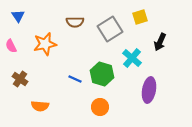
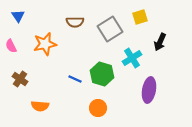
cyan cross: rotated 18 degrees clockwise
orange circle: moved 2 px left, 1 px down
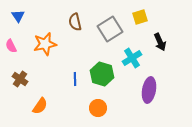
brown semicircle: rotated 78 degrees clockwise
black arrow: rotated 48 degrees counterclockwise
blue line: rotated 64 degrees clockwise
orange semicircle: rotated 60 degrees counterclockwise
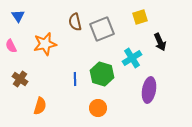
gray square: moved 8 px left; rotated 10 degrees clockwise
orange semicircle: rotated 18 degrees counterclockwise
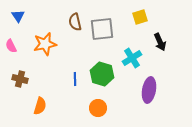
gray square: rotated 15 degrees clockwise
brown cross: rotated 21 degrees counterclockwise
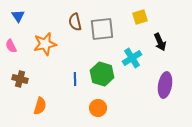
purple ellipse: moved 16 px right, 5 px up
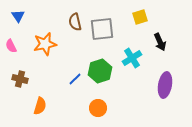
green hexagon: moved 2 px left, 3 px up; rotated 25 degrees clockwise
blue line: rotated 48 degrees clockwise
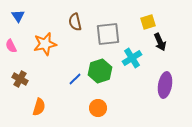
yellow square: moved 8 px right, 5 px down
gray square: moved 6 px right, 5 px down
brown cross: rotated 14 degrees clockwise
orange semicircle: moved 1 px left, 1 px down
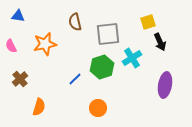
blue triangle: rotated 48 degrees counterclockwise
green hexagon: moved 2 px right, 4 px up
brown cross: rotated 21 degrees clockwise
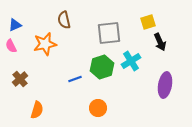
blue triangle: moved 3 px left, 9 px down; rotated 32 degrees counterclockwise
brown semicircle: moved 11 px left, 2 px up
gray square: moved 1 px right, 1 px up
cyan cross: moved 1 px left, 3 px down
blue line: rotated 24 degrees clockwise
orange semicircle: moved 2 px left, 3 px down
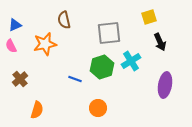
yellow square: moved 1 px right, 5 px up
blue line: rotated 40 degrees clockwise
